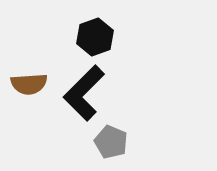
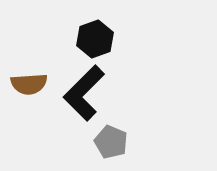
black hexagon: moved 2 px down
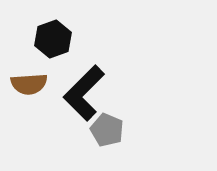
black hexagon: moved 42 px left
gray pentagon: moved 4 px left, 12 px up
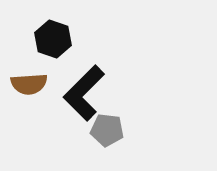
black hexagon: rotated 21 degrees counterclockwise
gray pentagon: rotated 16 degrees counterclockwise
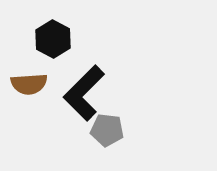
black hexagon: rotated 9 degrees clockwise
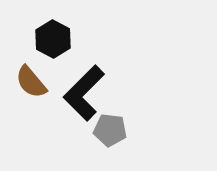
brown semicircle: moved 2 px right, 2 px up; rotated 54 degrees clockwise
gray pentagon: moved 3 px right
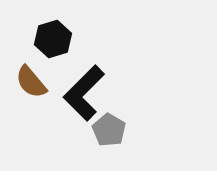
black hexagon: rotated 15 degrees clockwise
gray pentagon: moved 1 px left; rotated 24 degrees clockwise
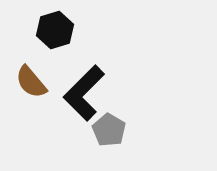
black hexagon: moved 2 px right, 9 px up
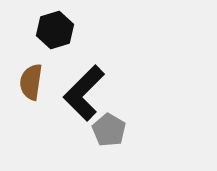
brown semicircle: rotated 48 degrees clockwise
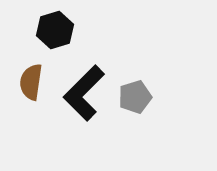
gray pentagon: moved 26 px right, 33 px up; rotated 24 degrees clockwise
